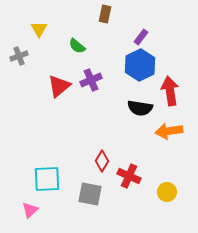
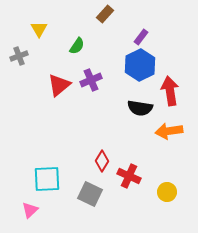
brown rectangle: rotated 30 degrees clockwise
green semicircle: rotated 96 degrees counterclockwise
red triangle: moved 1 px up
gray square: rotated 15 degrees clockwise
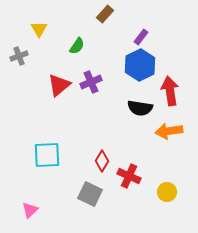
purple cross: moved 2 px down
cyan square: moved 24 px up
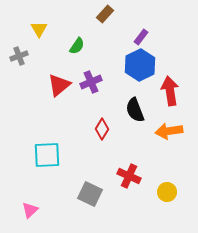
black semicircle: moved 5 px left, 2 px down; rotated 60 degrees clockwise
red diamond: moved 32 px up
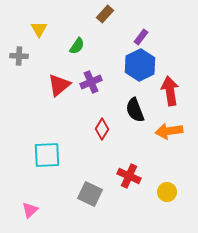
gray cross: rotated 24 degrees clockwise
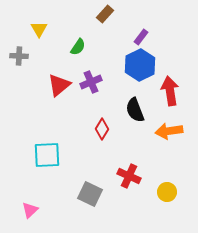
green semicircle: moved 1 px right, 1 px down
